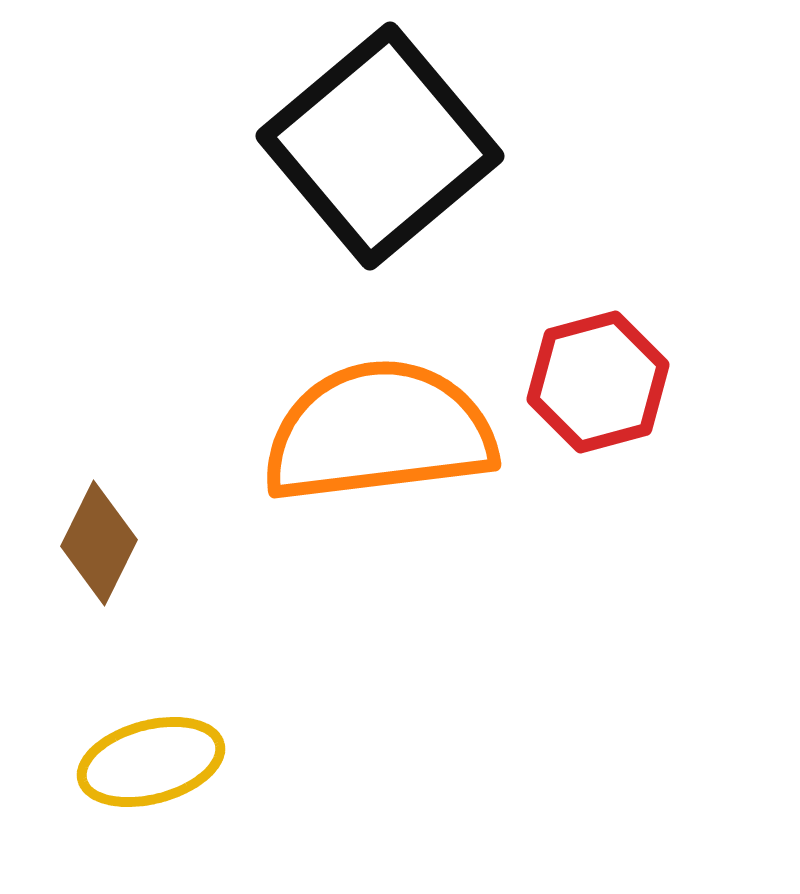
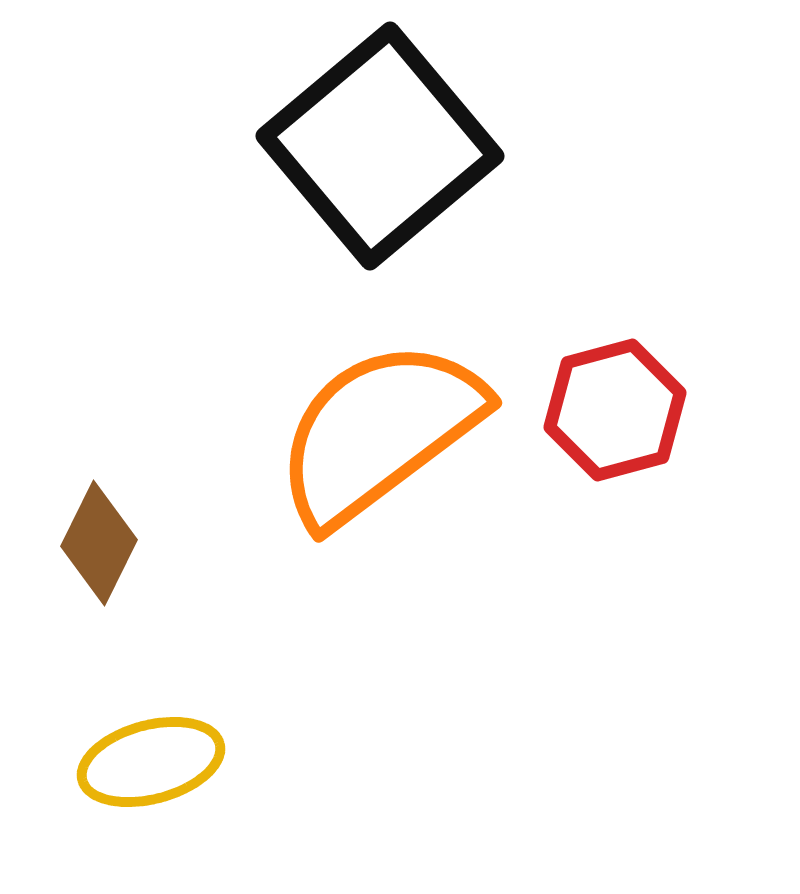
red hexagon: moved 17 px right, 28 px down
orange semicircle: rotated 30 degrees counterclockwise
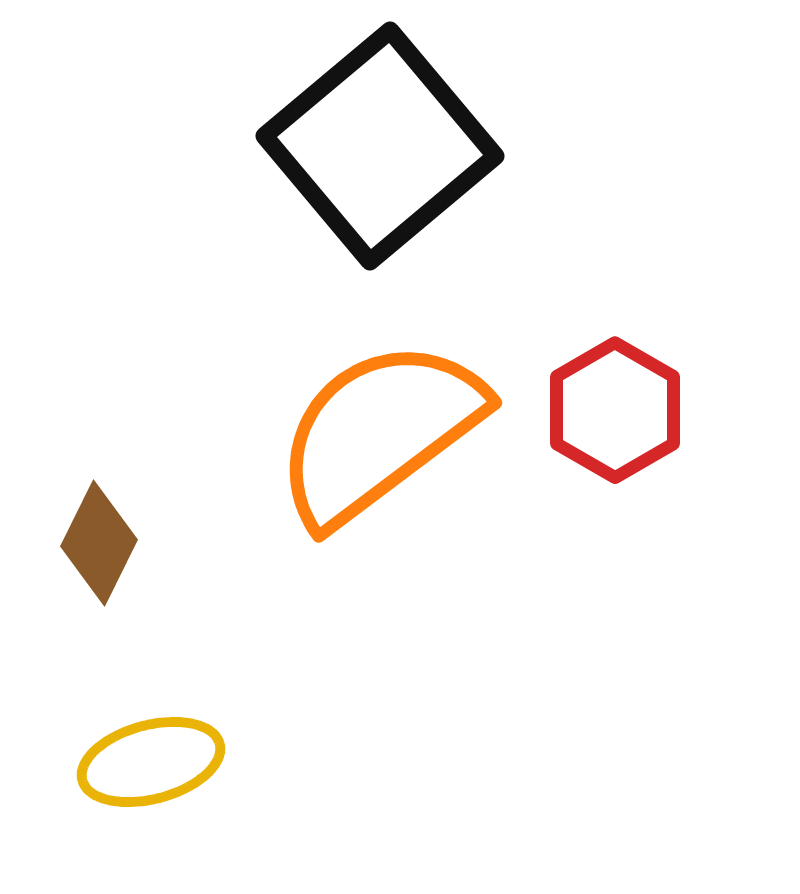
red hexagon: rotated 15 degrees counterclockwise
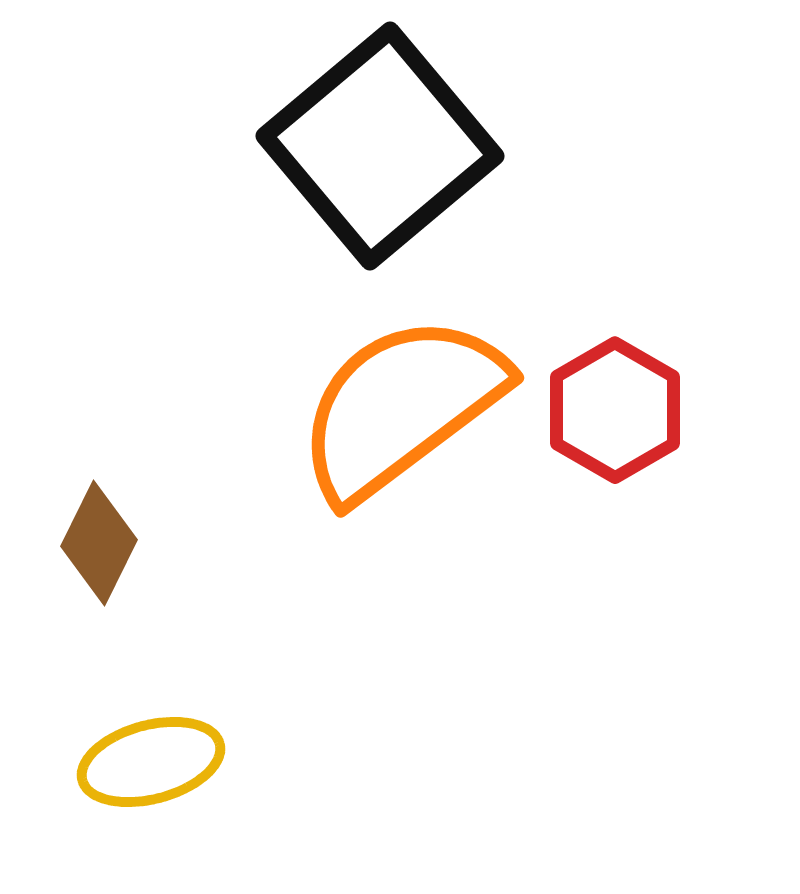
orange semicircle: moved 22 px right, 25 px up
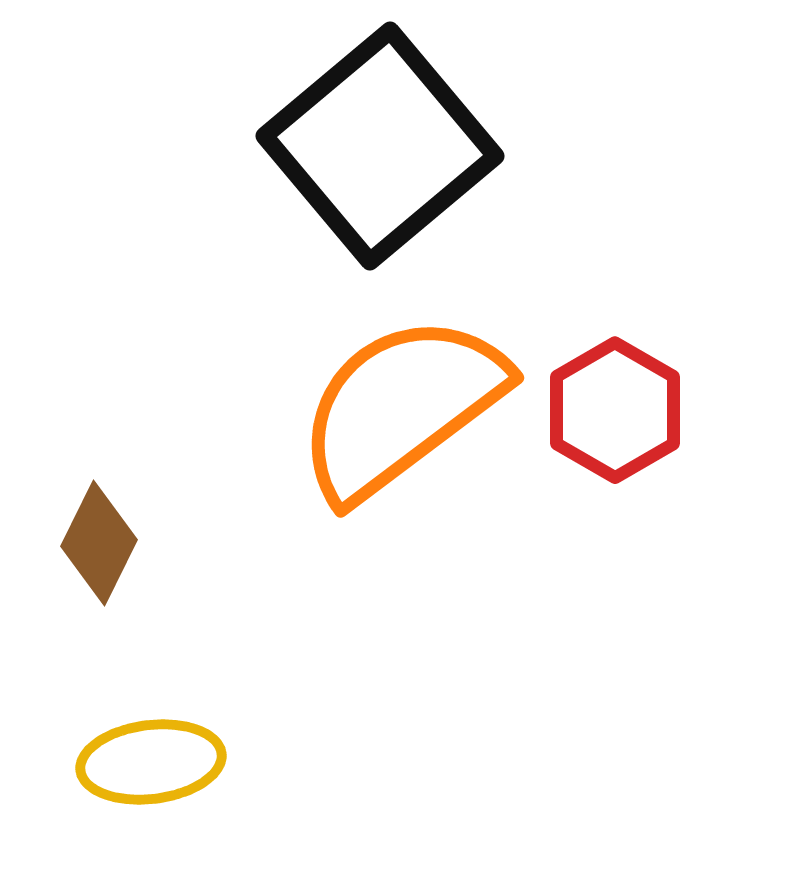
yellow ellipse: rotated 8 degrees clockwise
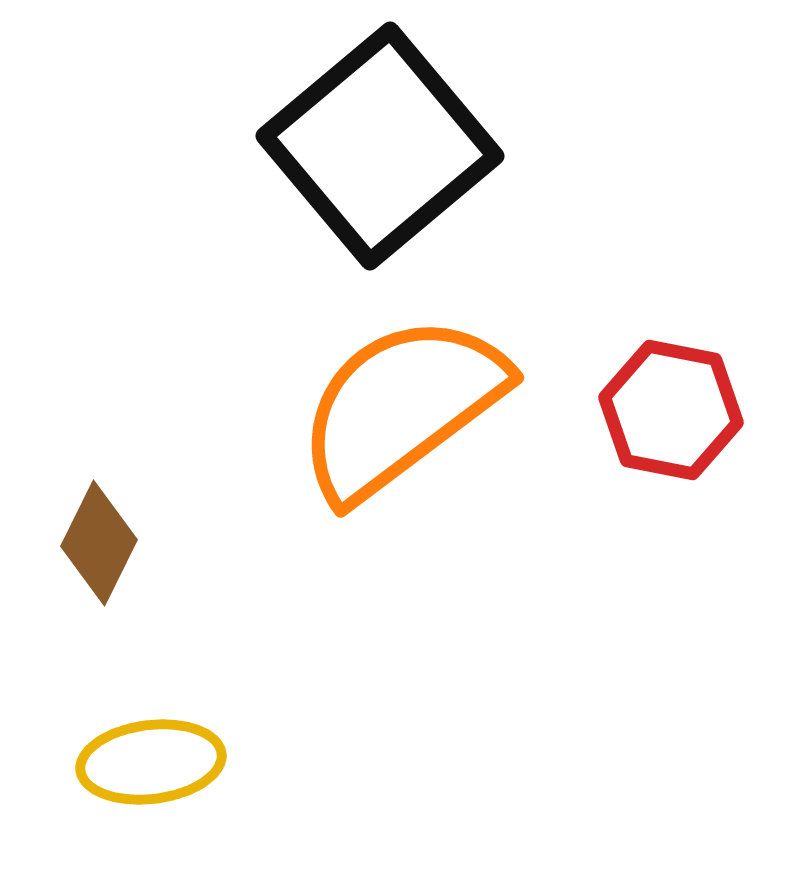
red hexagon: moved 56 px right; rotated 19 degrees counterclockwise
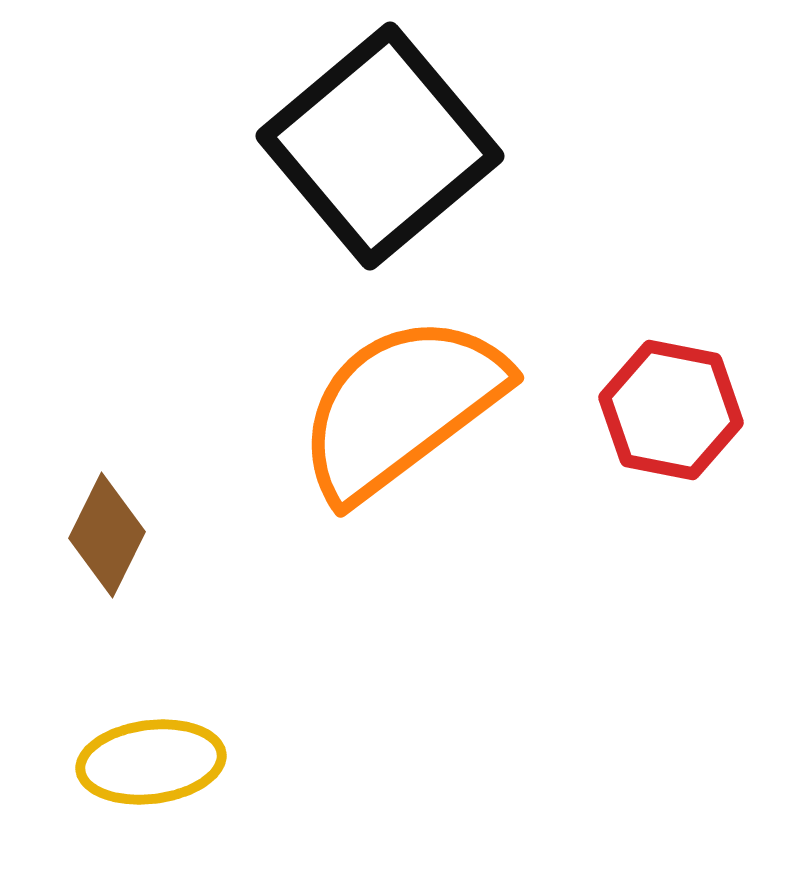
brown diamond: moved 8 px right, 8 px up
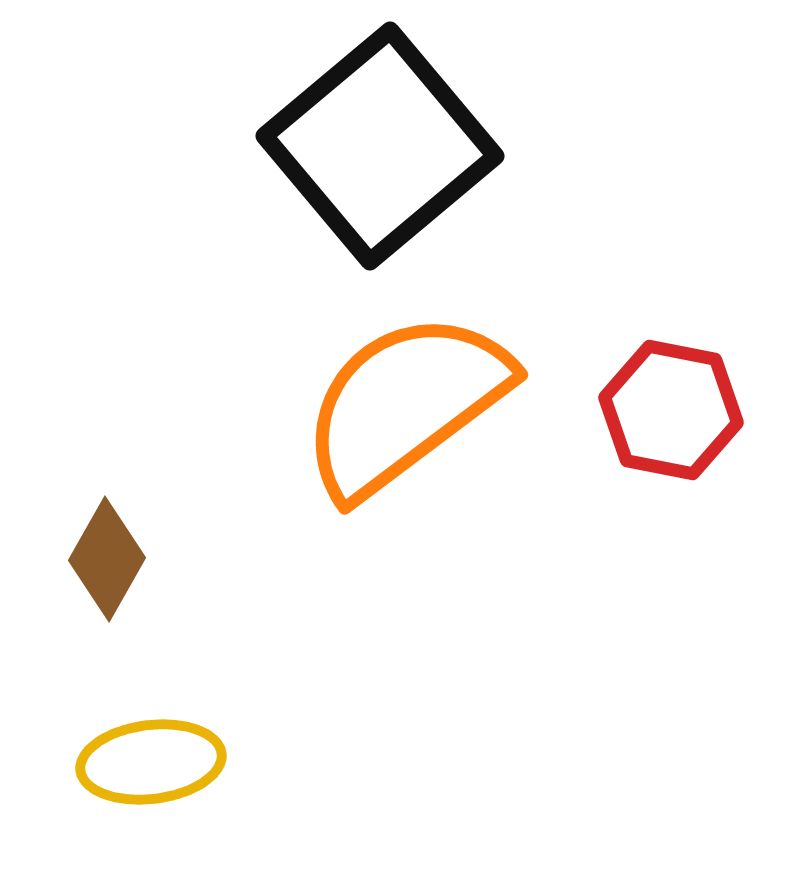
orange semicircle: moved 4 px right, 3 px up
brown diamond: moved 24 px down; rotated 3 degrees clockwise
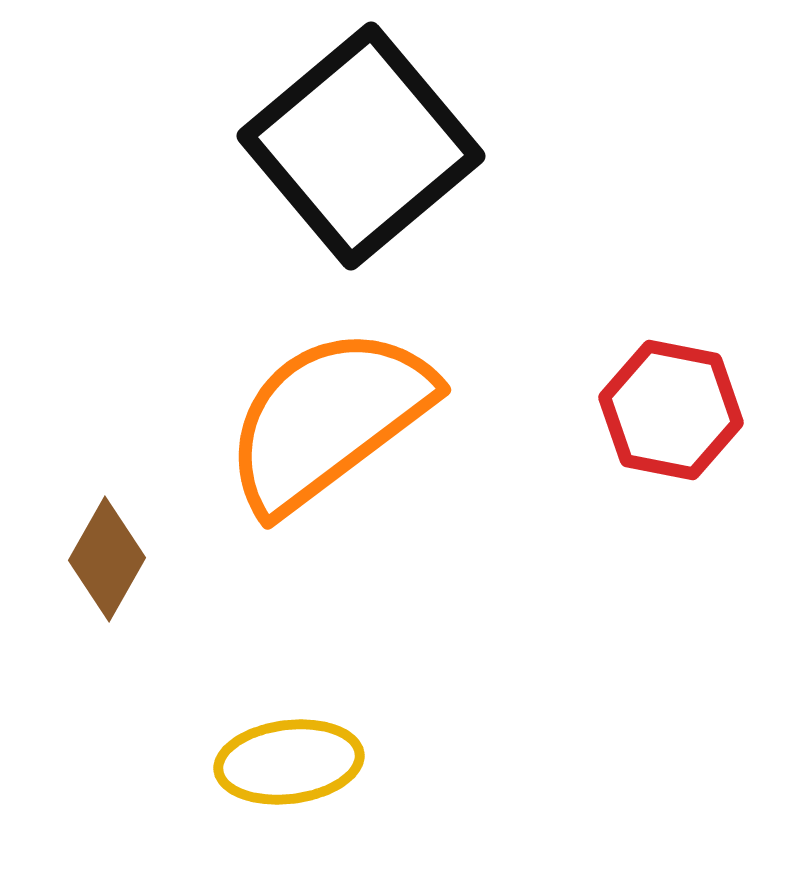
black square: moved 19 px left
orange semicircle: moved 77 px left, 15 px down
yellow ellipse: moved 138 px right
